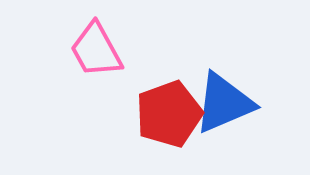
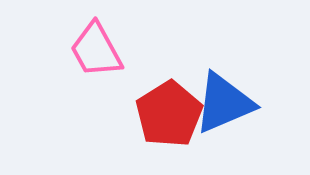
red pentagon: rotated 12 degrees counterclockwise
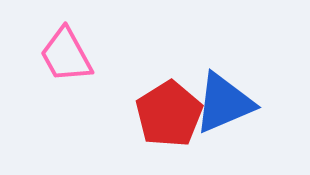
pink trapezoid: moved 30 px left, 5 px down
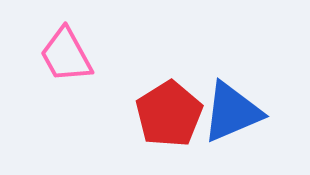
blue triangle: moved 8 px right, 9 px down
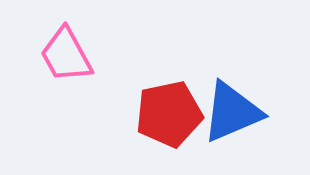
red pentagon: rotated 20 degrees clockwise
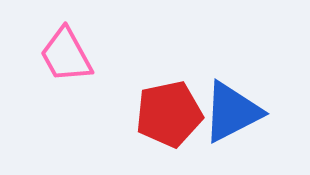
blue triangle: rotated 4 degrees counterclockwise
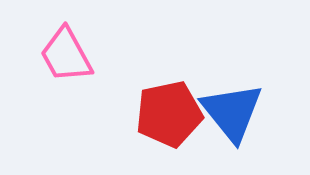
blue triangle: rotated 42 degrees counterclockwise
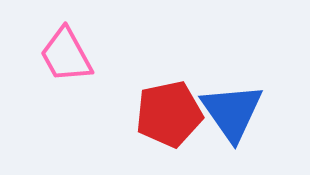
blue triangle: rotated 4 degrees clockwise
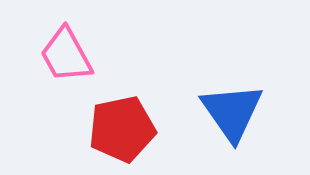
red pentagon: moved 47 px left, 15 px down
